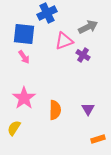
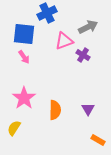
orange rectangle: moved 1 px down; rotated 48 degrees clockwise
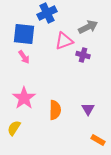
purple cross: rotated 16 degrees counterclockwise
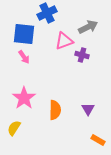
purple cross: moved 1 px left
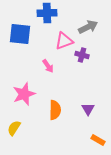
blue cross: rotated 24 degrees clockwise
blue square: moved 4 px left
pink arrow: moved 24 px right, 9 px down
pink star: moved 4 px up; rotated 15 degrees clockwise
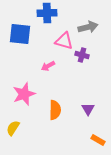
gray arrow: rotated 12 degrees clockwise
pink triangle: rotated 36 degrees clockwise
pink arrow: rotated 96 degrees clockwise
yellow semicircle: moved 1 px left
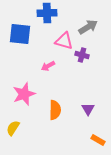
gray arrow: rotated 18 degrees counterclockwise
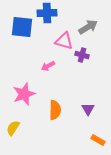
blue square: moved 2 px right, 7 px up
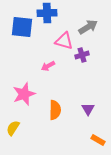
purple cross: rotated 32 degrees counterclockwise
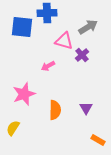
purple cross: rotated 24 degrees counterclockwise
purple triangle: moved 2 px left, 1 px up
